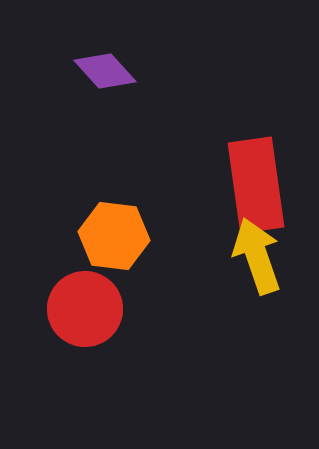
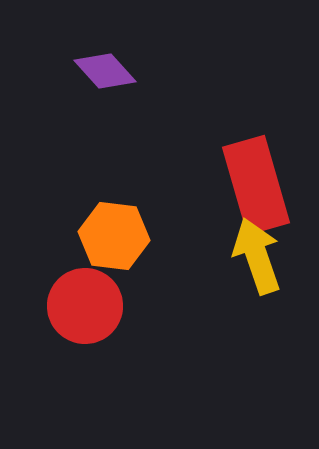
red rectangle: rotated 8 degrees counterclockwise
red circle: moved 3 px up
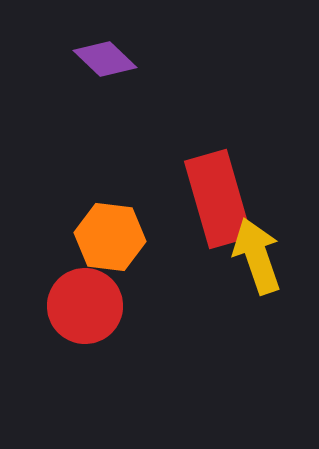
purple diamond: moved 12 px up; rotated 4 degrees counterclockwise
red rectangle: moved 38 px left, 14 px down
orange hexagon: moved 4 px left, 1 px down
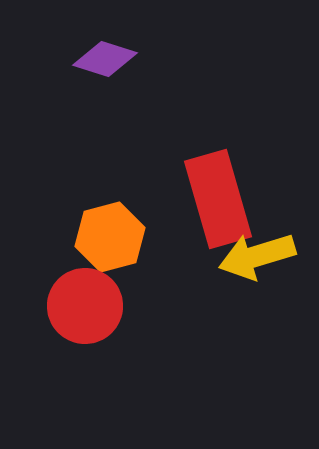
purple diamond: rotated 26 degrees counterclockwise
orange hexagon: rotated 22 degrees counterclockwise
yellow arrow: rotated 88 degrees counterclockwise
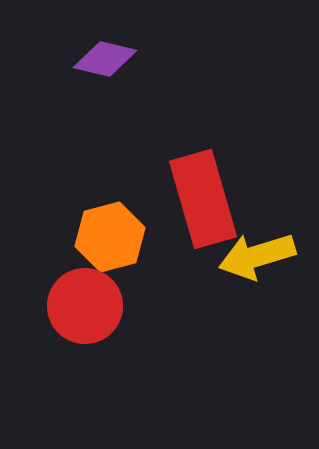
purple diamond: rotated 4 degrees counterclockwise
red rectangle: moved 15 px left
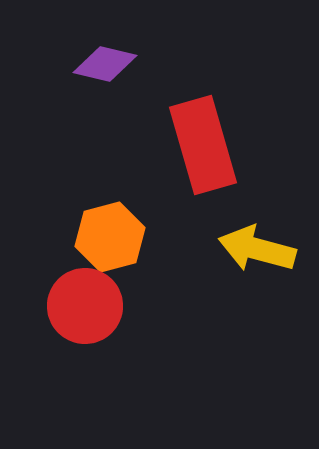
purple diamond: moved 5 px down
red rectangle: moved 54 px up
yellow arrow: moved 7 px up; rotated 32 degrees clockwise
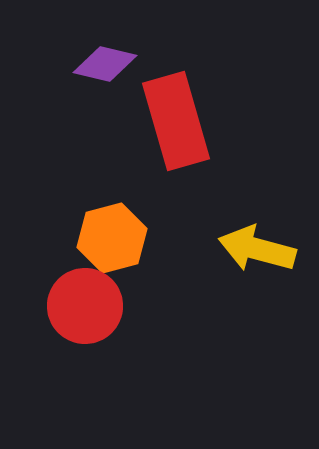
red rectangle: moved 27 px left, 24 px up
orange hexagon: moved 2 px right, 1 px down
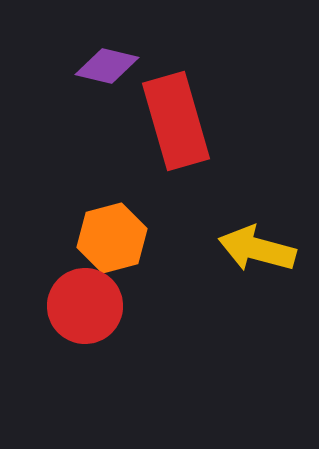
purple diamond: moved 2 px right, 2 px down
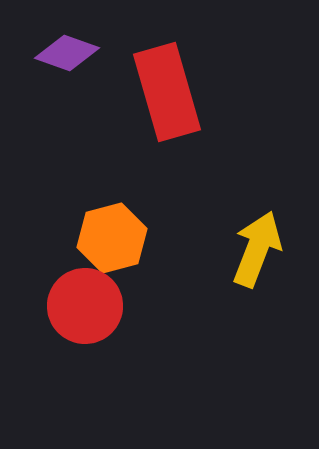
purple diamond: moved 40 px left, 13 px up; rotated 6 degrees clockwise
red rectangle: moved 9 px left, 29 px up
yellow arrow: rotated 96 degrees clockwise
